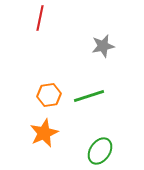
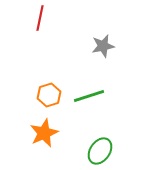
orange hexagon: rotated 10 degrees counterclockwise
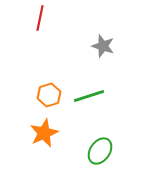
gray star: rotated 30 degrees clockwise
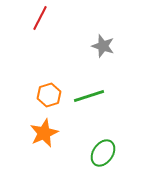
red line: rotated 15 degrees clockwise
green ellipse: moved 3 px right, 2 px down
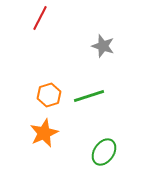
green ellipse: moved 1 px right, 1 px up
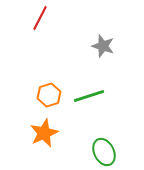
green ellipse: rotated 60 degrees counterclockwise
